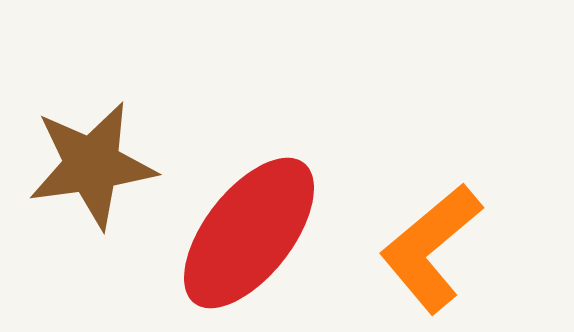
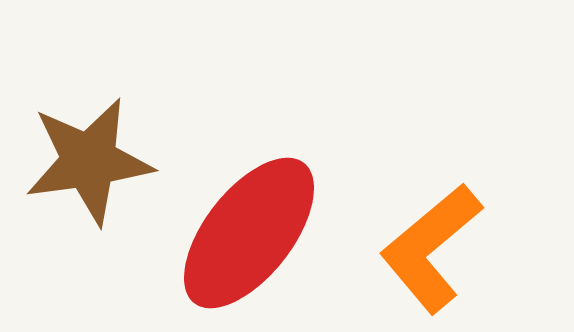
brown star: moved 3 px left, 4 px up
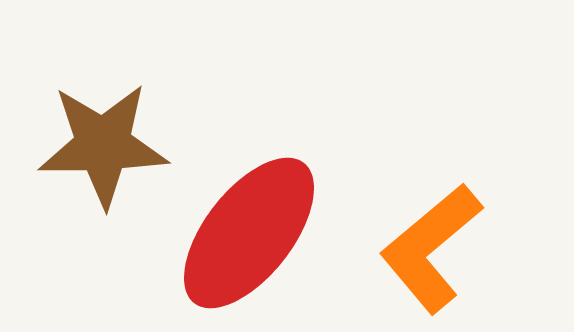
brown star: moved 14 px right, 16 px up; rotated 7 degrees clockwise
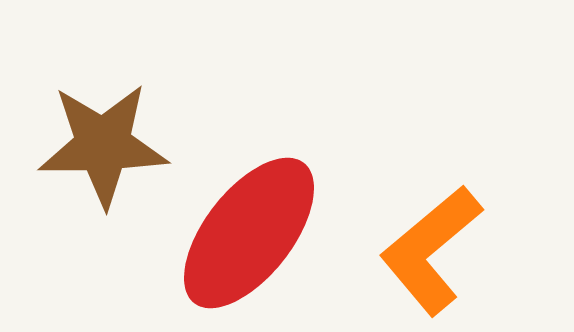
orange L-shape: moved 2 px down
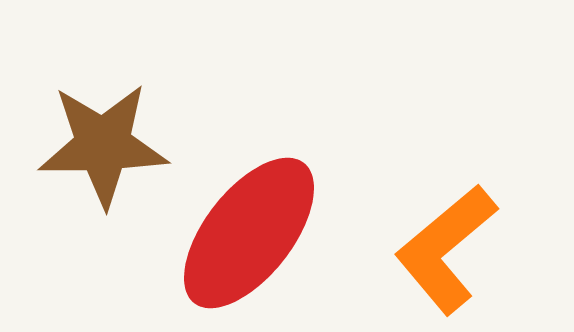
orange L-shape: moved 15 px right, 1 px up
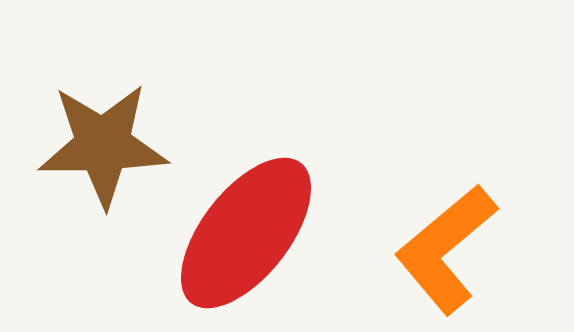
red ellipse: moved 3 px left
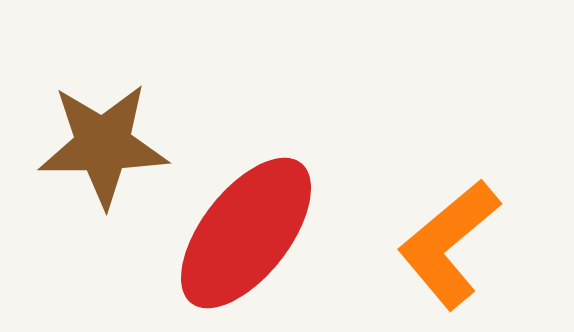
orange L-shape: moved 3 px right, 5 px up
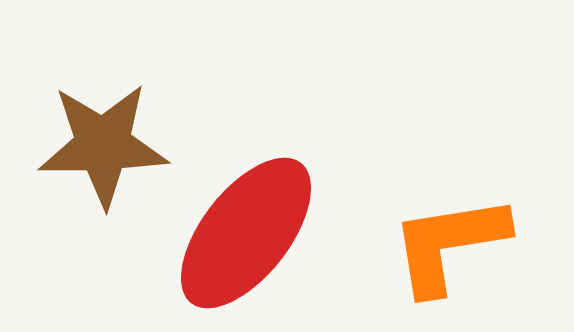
orange L-shape: rotated 31 degrees clockwise
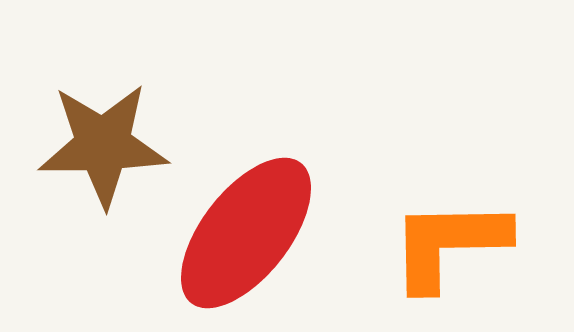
orange L-shape: rotated 8 degrees clockwise
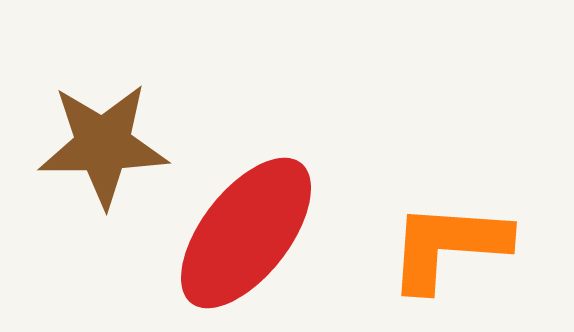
orange L-shape: moved 1 px left, 2 px down; rotated 5 degrees clockwise
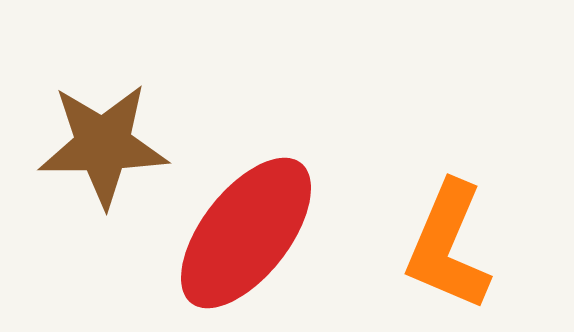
orange L-shape: rotated 71 degrees counterclockwise
